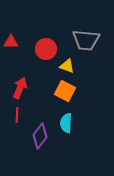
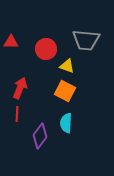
red line: moved 1 px up
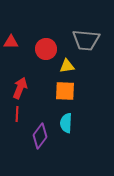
yellow triangle: rotated 28 degrees counterclockwise
orange square: rotated 25 degrees counterclockwise
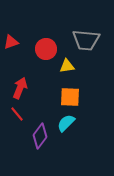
red triangle: rotated 21 degrees counterclockwise
orange square: moved 5 px right, 6 px down
red line: rotated 42 degrees counterclockwise
cyan semicircle: rotated 42 degrees clockwise
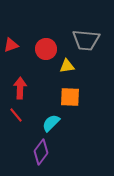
red triangle: moved 3 px down
red arrow: rotated 20 degrees counterclockwise
red line: moved 1 px left, 1 px down
cyan semicircle: moved 15 px left
purple diamond: moved 1 px right, 16 px down
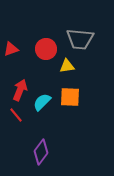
gray trapezoid: moved 6 px left, 1 px up
red triangle: moved 4 px down
red arrow: moved 2 px down; rotated 20 degrees clockwise
cyan semicircle: moved 9 px left, 21 px up
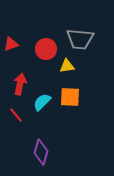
red triangle: moved 5 px up
red arrow: moved 6 px up; rotated 10 degrees counterclockwise
purple diamond: rotated 20 degrees counterclockwise
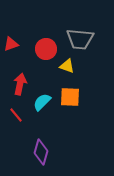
yellow triangle: rotated 28 degrees clockwise
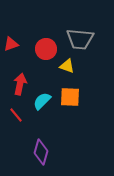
cyan semicircle: moved 1 px up
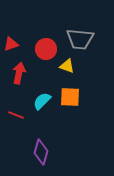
red arrow: moved 1 px left, 11 px up
red line: rotated 28 degrees counterclockwise
